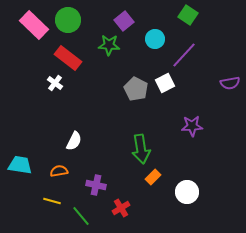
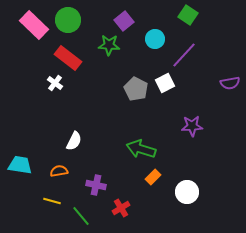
green arrow: rotated 116 degrees clockwise
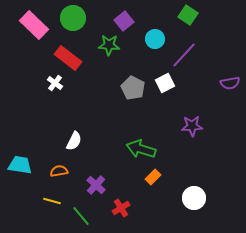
green circle: moved 5 px right, 2 px up
gray pentagon: moved 3 px left, 1 px up
purple cross: rotated 30 degrees clockwise
white circle: moved 7 px right, 6 px down
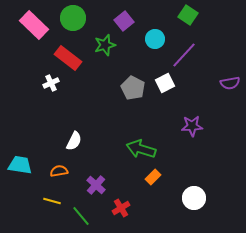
green star: moved 4 px left; rotated 20 degrees counterclockwise
white cross: moved 4 px left; rotated 28 degrees clockwise
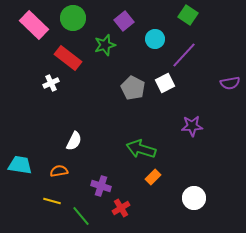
purple cross: moved 5 px right, 1 px down; rotated 24 degrees counterclockwise
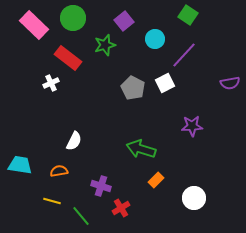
orange rectangle: moved 3 px right, 3 px down
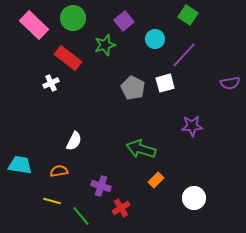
white square: rotated 12 degrees clockwise
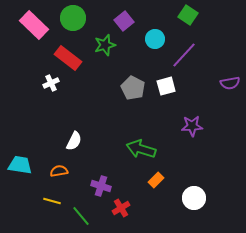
white square: moved 1 px right, 3 px down
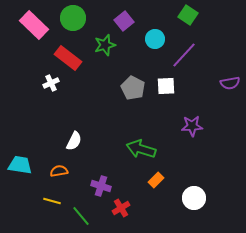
white square: rotated 12 degrees clockwise
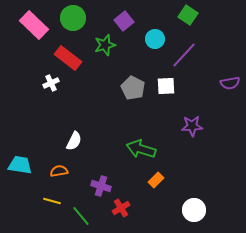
white circle: moved 12 px down
